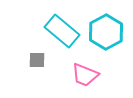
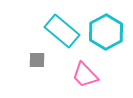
pink trapezoid: rotated 24 degrees clockwise
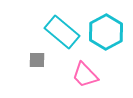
cyan rectangle: moved 1 px down
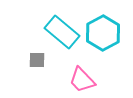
cyan hexagon: moved 3 px left, 1 px down
pink trapezoid: moved 3 px left, 5 px down
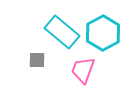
pink trapezoid: moved 1 px right, 10 px up; rotated 64 degrees clockwise
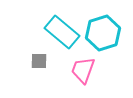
cyan hexagon: rotated 12 degrees clockwise
gray square: moved 2 px right, 1 px down
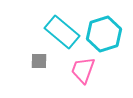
cyan hexagon: moved 1 px right, 1 px down
